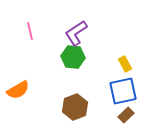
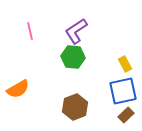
purple L-shape: moved 2 px up
orange semicircle: moved 1 px up
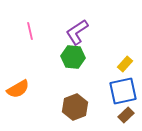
purple L-shape: moved 1 px right, 1 px down
yellow rectangle: rotated 70 degrees clockwise
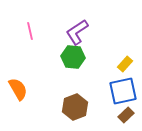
orange semicircle: rotated 90 degrees counterclockwise
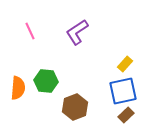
pink line: rotated 12 degrees counterclockwise
green hexagon: moved 27 px left, 24 px down
orange semicircle: moved 1 px up; rotated 35 degrees clockwise
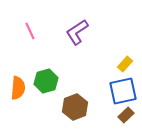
green hexagon: rotated 20 degrees counterclockwise
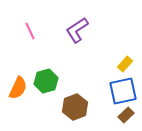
purple L-shape: moved 2 px up
orange semicircle: rotated 20 degrees clockwise
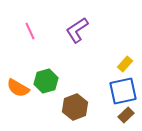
orange semicircle: rotated 95 degrees clockwise
